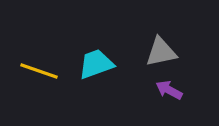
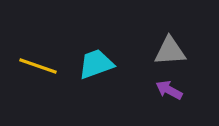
gray triangle: moved 9 px right, 1 px up; rotated 8 degrees clockwise
yellow line: moved 1 px left, 5 px up
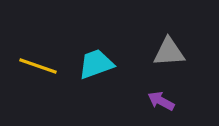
gray triangle: moved 1 px left, 1 px down
purple arrow: moved 8 px left, 11 px down
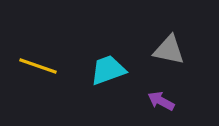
gray triangle: moved 2 px up; rotated 16 degrees clockwise
cyan trapezoid: moved 12 px right, 6 px down
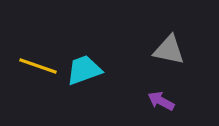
cyan trapezoid: moved 24 px left
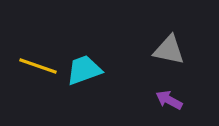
purple arrow: moved 8 px right, 1 px up
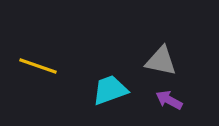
gray triangle: moved 8 px left, 11 px down
cyan trapezoid: moved 26 px right, 20 px down
